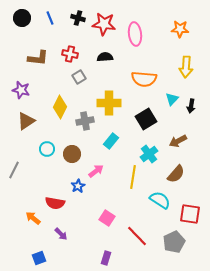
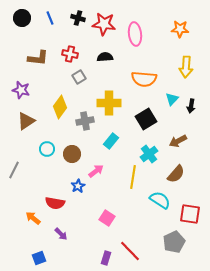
yellow diamond: rotated 10 degrees clockwise
red line: moved 7 px left, 15 px down
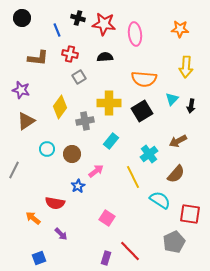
blue line: moved 7 px right, 12 px down
black square: moved 4 px left, 8 px up
yellow line: rotated 35 degrees counterclockwise
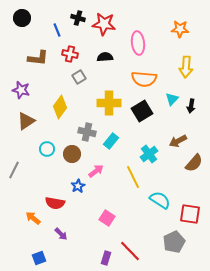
pink ellipse: moved 3 px right, 9 px down
gray cross: moved 2 px right, 11 px down; rotated 24 degrees clockwise
brown semicircle: moved 18 px right, 11 px up
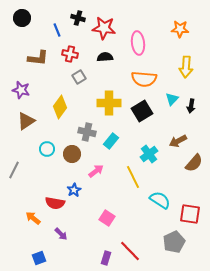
red star: moved 4 px down
blue star: moved 4 px left, 4 px down
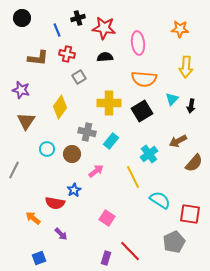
black cross: rotated 32 degrees counterclockwise
red cross: moved 3 px left
brown triangle: rotated 24 degrees counterclockwise
